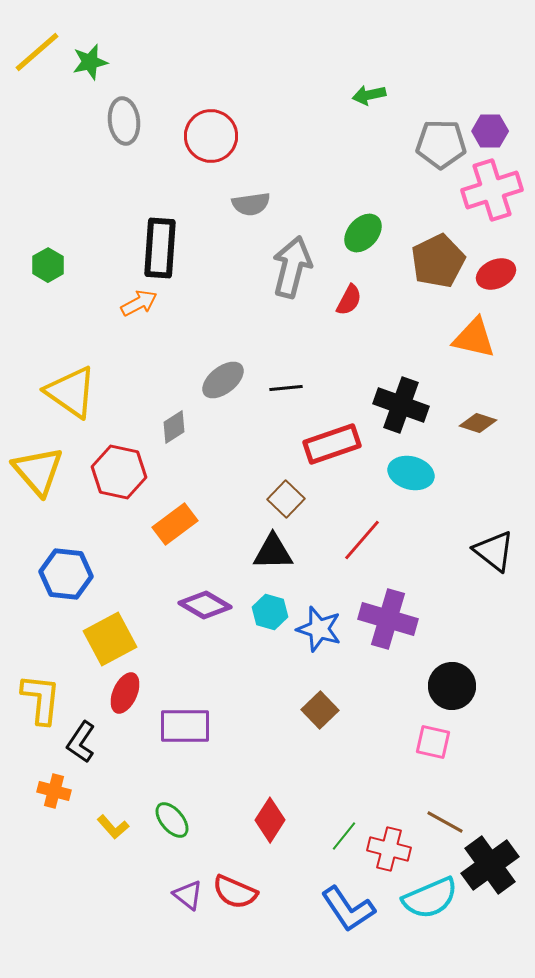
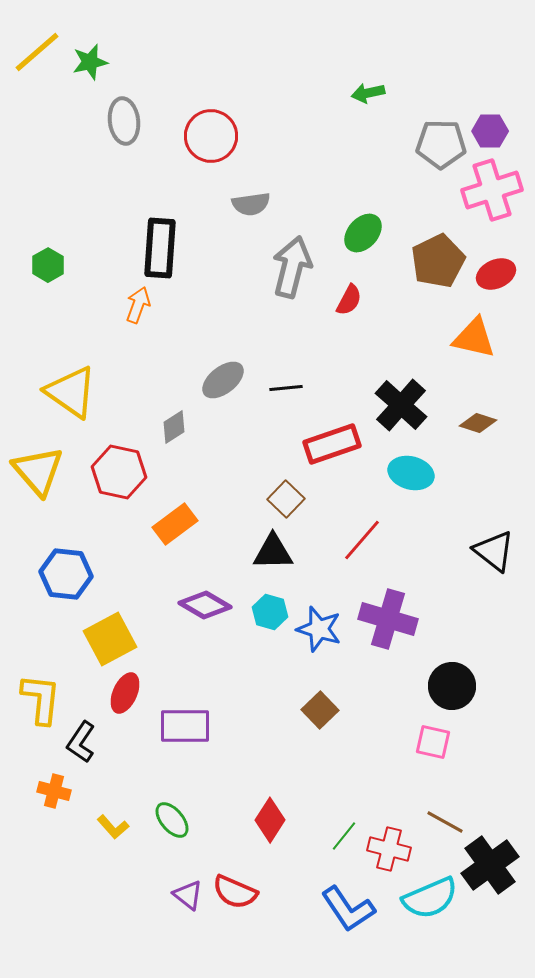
green arrow at (369, 95): moved 1 px left, 2 px up
orange arrow at (139, 303): moved 1 px left, 2 px down; rotated 42 degrees counterclockwise
black cross at (401, 405): rotated 22 degrees clockwise
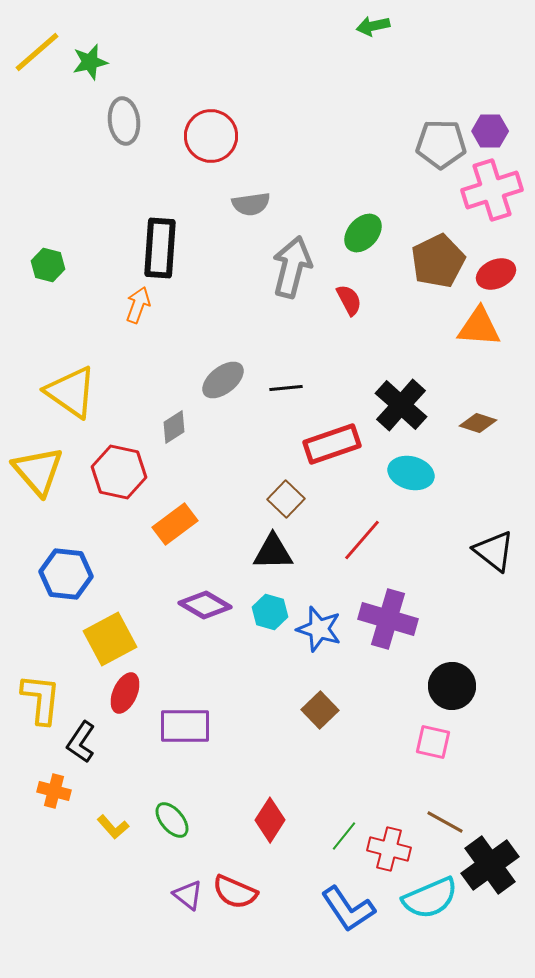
green arrow at (368, 93): moved 5 px right, 67 px up
green hexagon at (48, 265): rotated 16 degrees counterclockwise
red semicircle at (349, 300): rotated 56 degrees counterclockwise
orange triangle at (474, 338): moved 5 px right, 11 px up; rotated 9 degrees counterclockwise
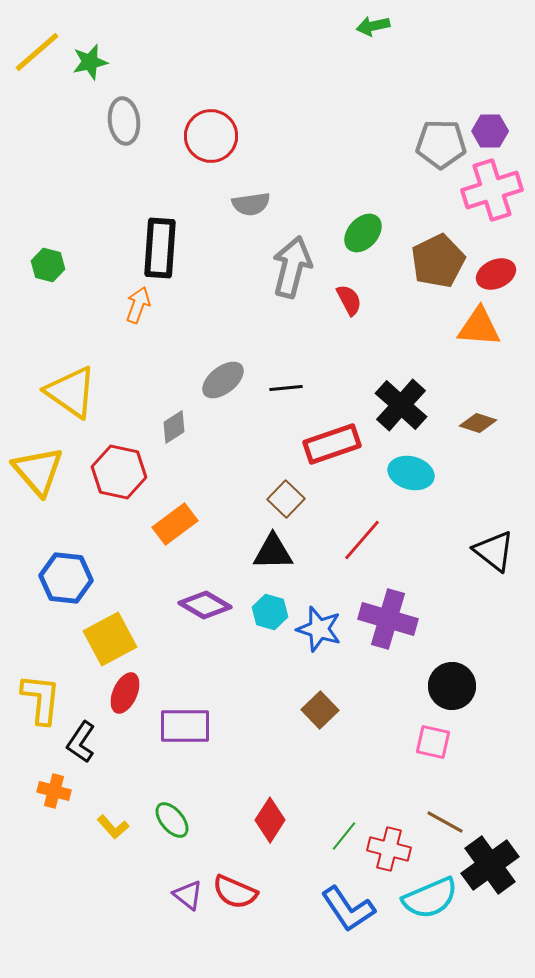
blue hexagon at (66, 574): moved 4 px down
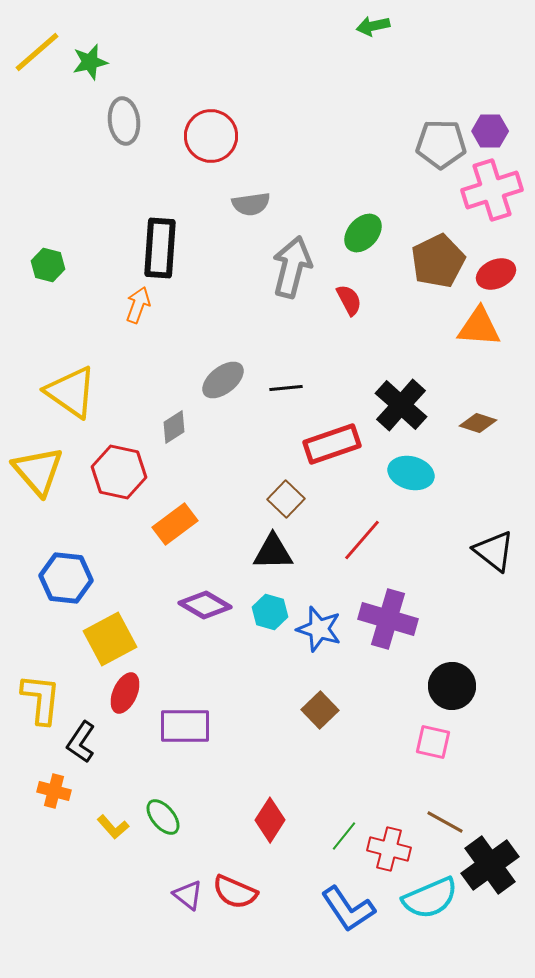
green ellipse at (172, 820): moved 9 px left, 3 px up
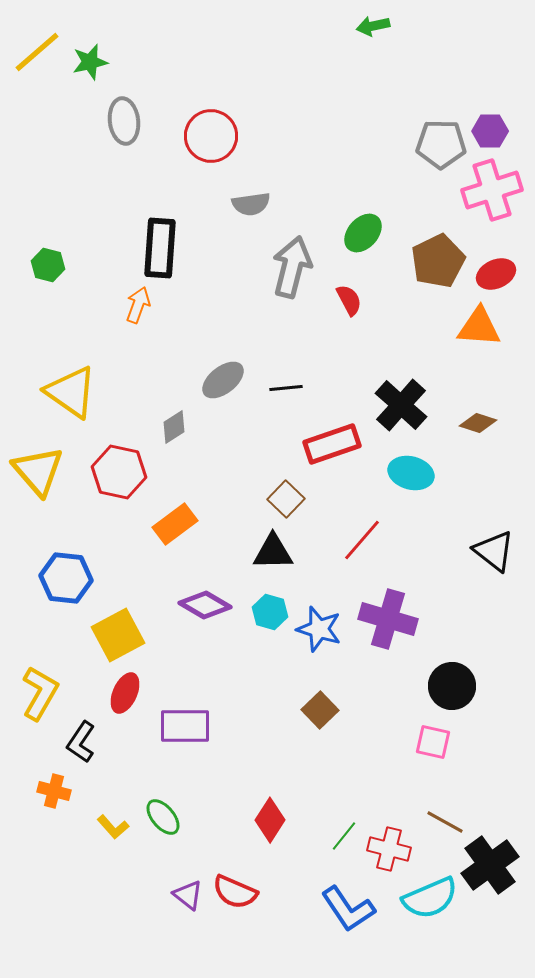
yellow square at (110, 639): moved 8 px right, 4 px up
yellow L-shape at (41, 699): moved 1 px left, 6 px up; rotated 24 degrees clockwise
